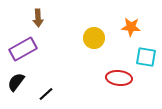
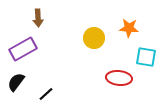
orange star: moved 2 px left, 1 px down
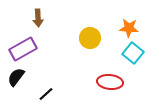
yellow circle: moved 4 px left
cyan square: moved 13 px left, 4 px up; rotated 30 degrees clockwise
red ellipse: moved 9 px left, 4 px down
black semicircle: moved 5 px up
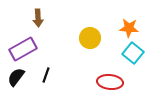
black line: moved 19 px up; rotated 28 degrees counterclockwise
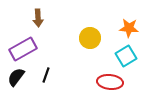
cyan square: moved 7 px left, 3 px down; rotated 20 degrees clockwise
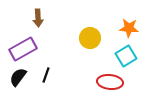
black semicircle: moved 2 px right
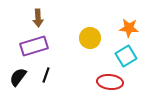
purple rectangle: moved 11 px right, 3 px up; rotated 12 degrees clockwise
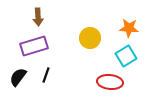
brown arrow: moved 1 px up
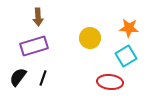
black line: moved 3 px left, 3 px down
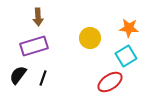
black semicircle: moved 2 px up
red ellipse: rotated 40 degrees counterclockwise
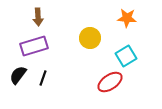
orange star: moved 2 px left, 10 px up
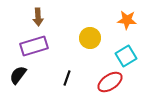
orange star: moved 2 px down
black line: moved 24 px right
